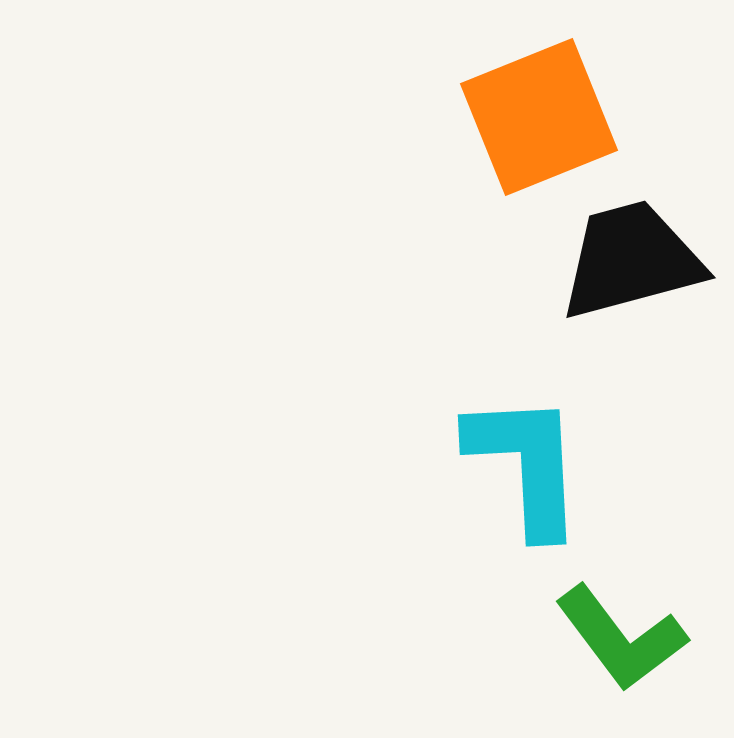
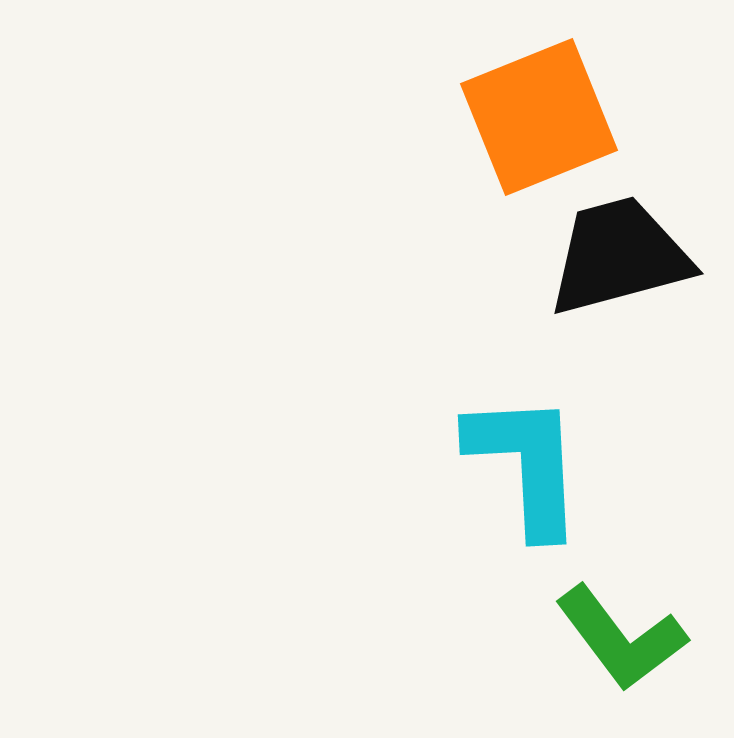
black trapezoid: moved 12 px left, 4 px up
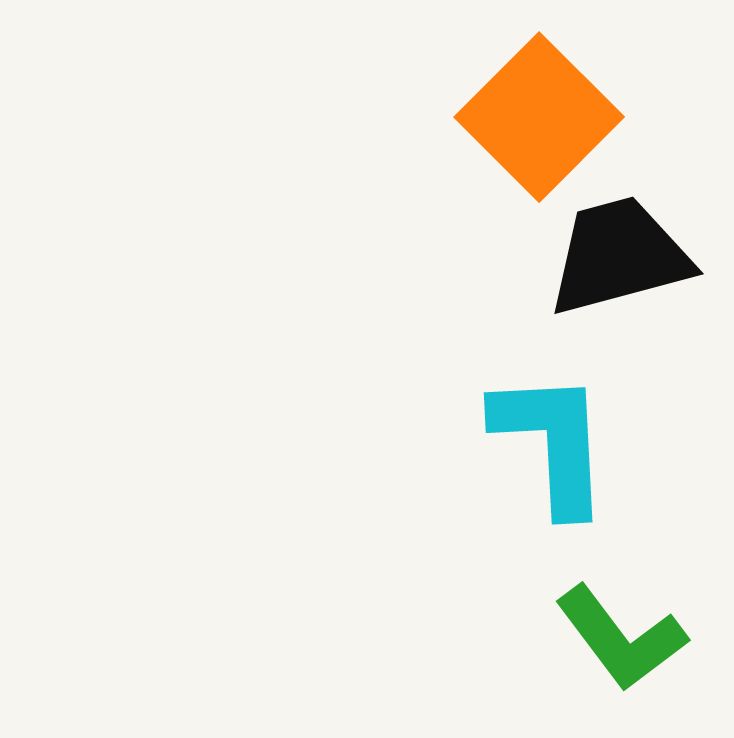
orange square: rotated 23 degrees counterclockwise
cyan L-shape: moved 26 px right, 22 px up
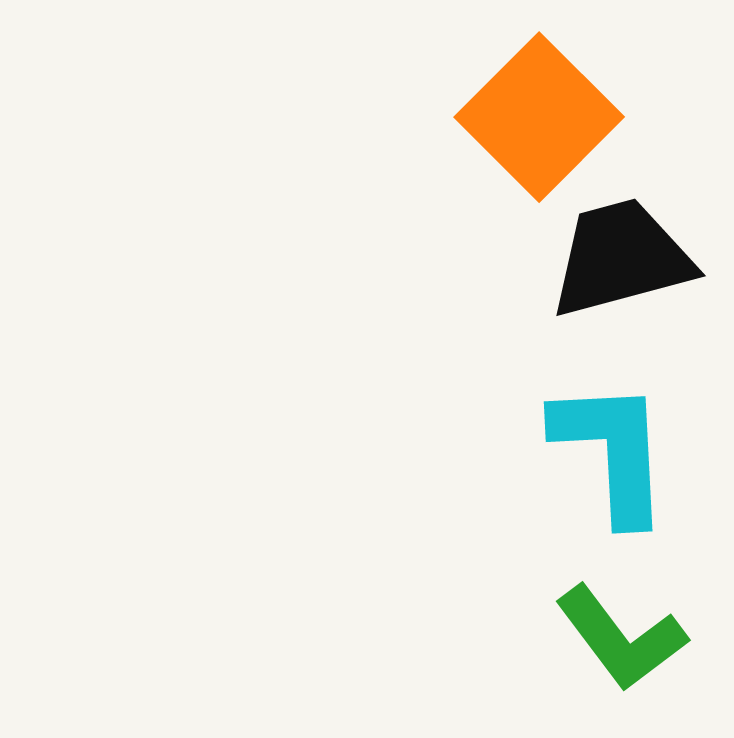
black trapezoid: moved 2 px right, 2 px down
cyan L-shape: moved 60 px right, 9 px down
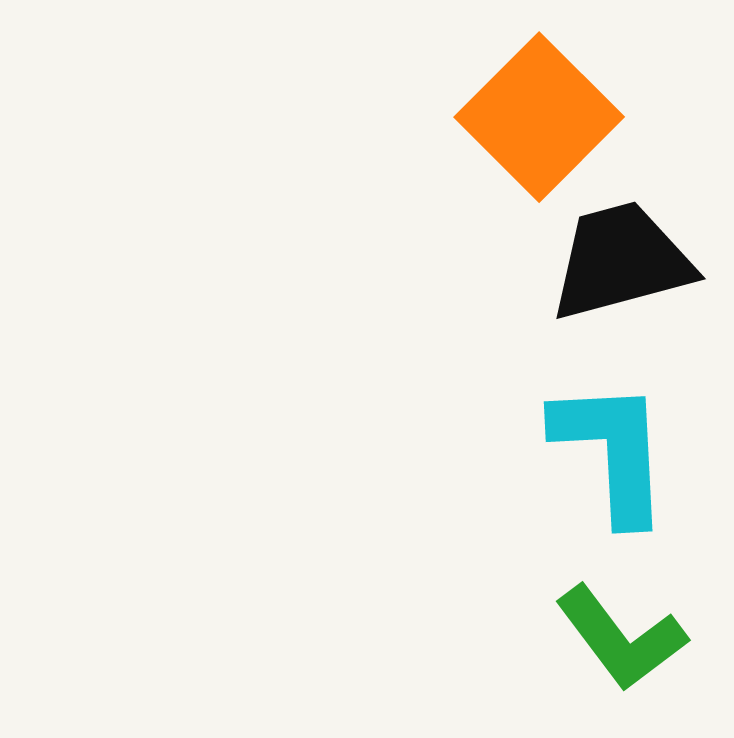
black trapezoid: moved 3 px down
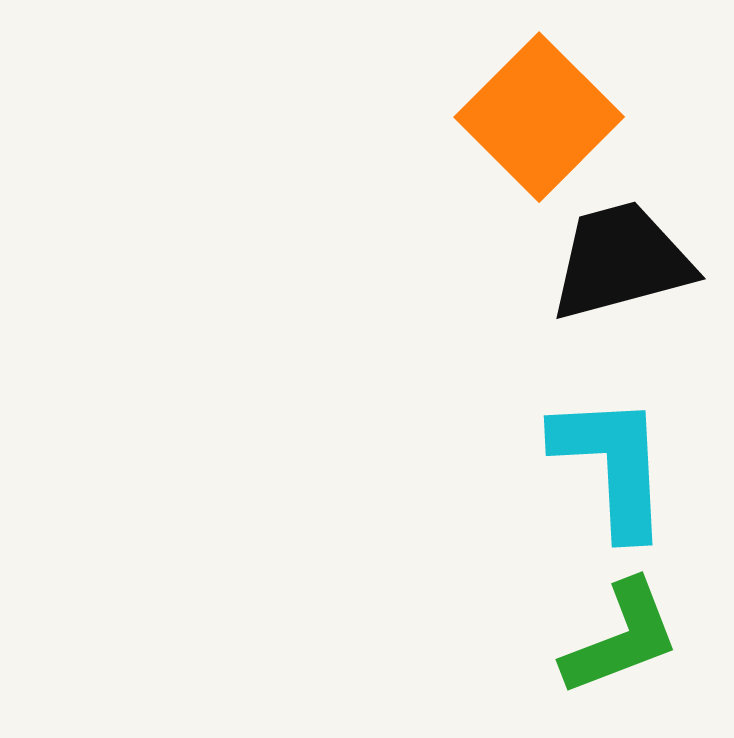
cyan L-shape: moved 14 px down
green L-shape: rotated 74 degrees counterclockwise
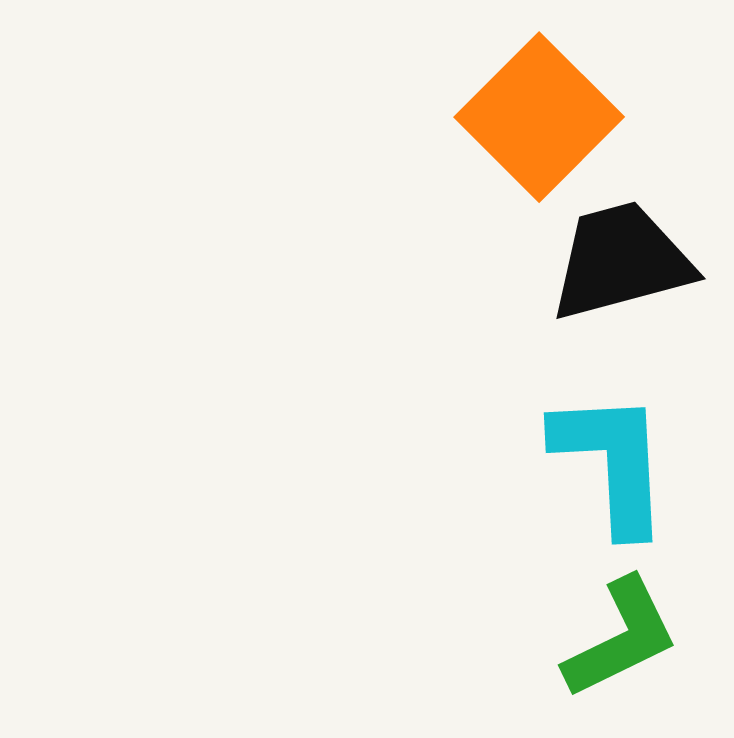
cyan L-shape: moved 3 px up
green L-shape: rotated 5 degrees counterclockwise
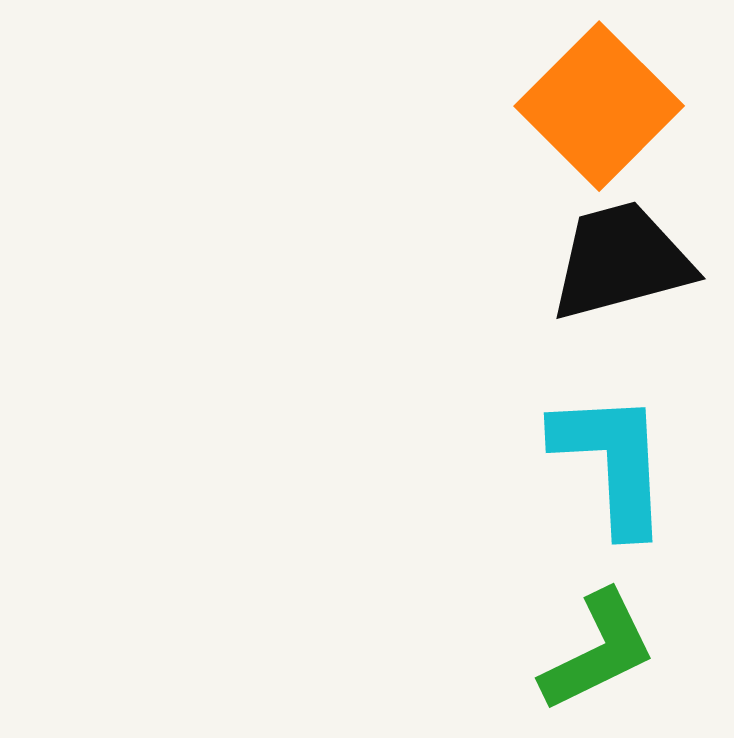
orange square: moved 60 px right, 11 px up
green L-shape: moved 23 px left, 13 px down
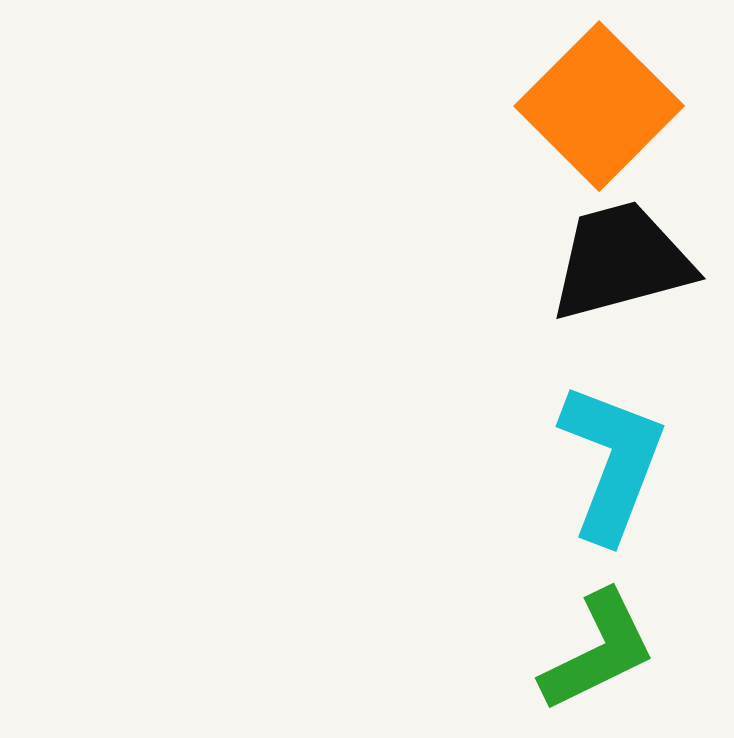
cyan L-shape: rotated 24 degrees clockwise
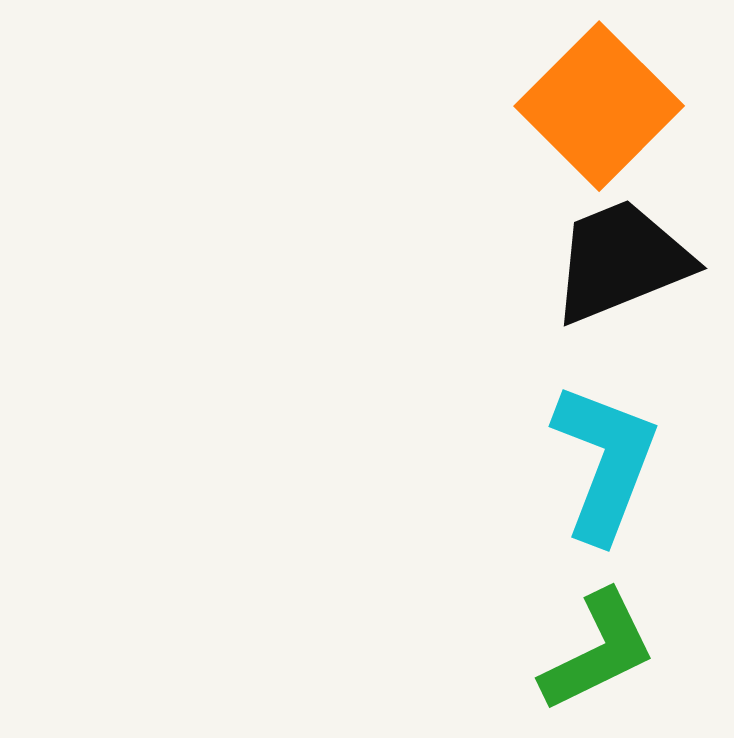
black trapezoid: rotated 7 degrees counterclockwise
cyan L-shape: moved 7 px left
